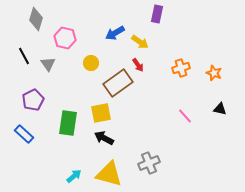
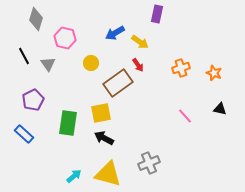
yellow triangle: moved 1 px left
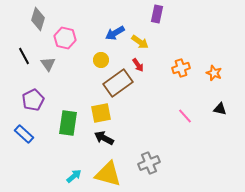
gray diamond: moved 2 px right
yellow circle: moved 10 px right, 3 px up
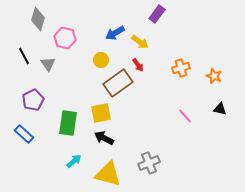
purple rectangle: rotated 24 degrees clockwise
orange star: moved 3 px down
cyan arrow: moved 15 px up
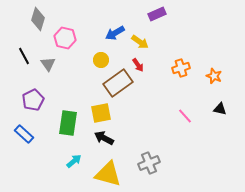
purple rectangle: rotated 30 degrees clockwise
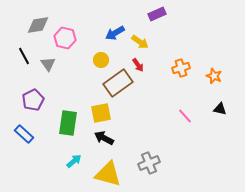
gray diamond: moved 6 px down; rotated 65 degrees clockwise
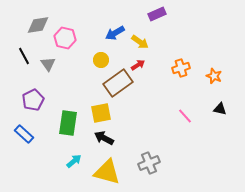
red arrow: rotated 88 degrees counterclockwise
yellow triangle: moved 1 px left, 2 px up
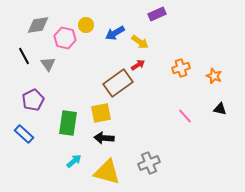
yellow circle: moved 15 px left, 35 px up
black arrow: rotated 24 degrees counterclockwise
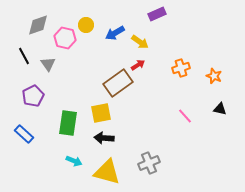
gray diamond: rotated 10 degrees counterclockwise
purple pentagon: moved 4 px up
cyan arrow: rotated 63 degrees clockwise
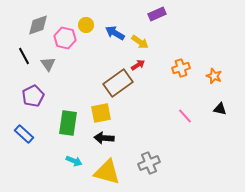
blue arrow: rotated 60 degrees clockwise
